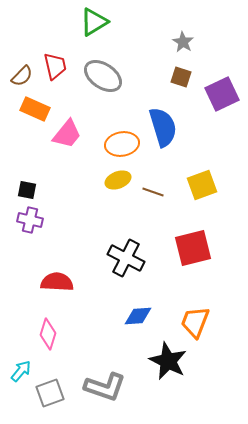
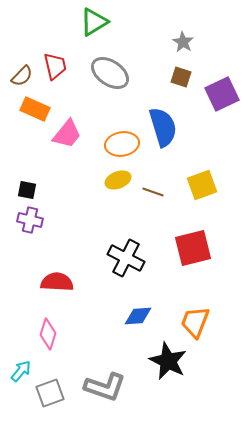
gray ellipse: moved 7 px right, 3 px up
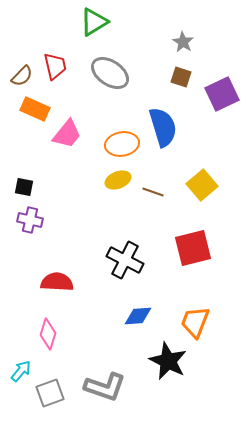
yellow square: rotated 20 degrees counterclockwise
black square: moved 3 px left, 3 px up
black cross: moved 1 px left, 2 px down
